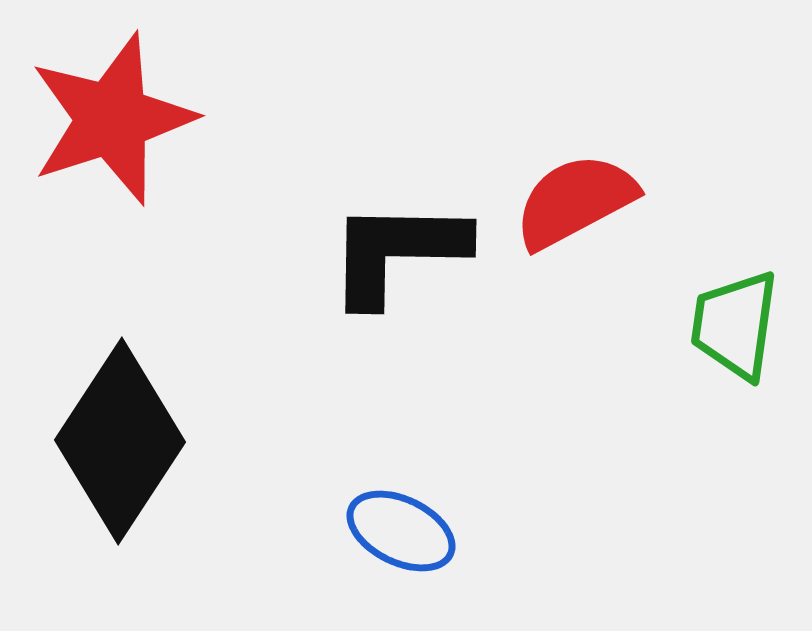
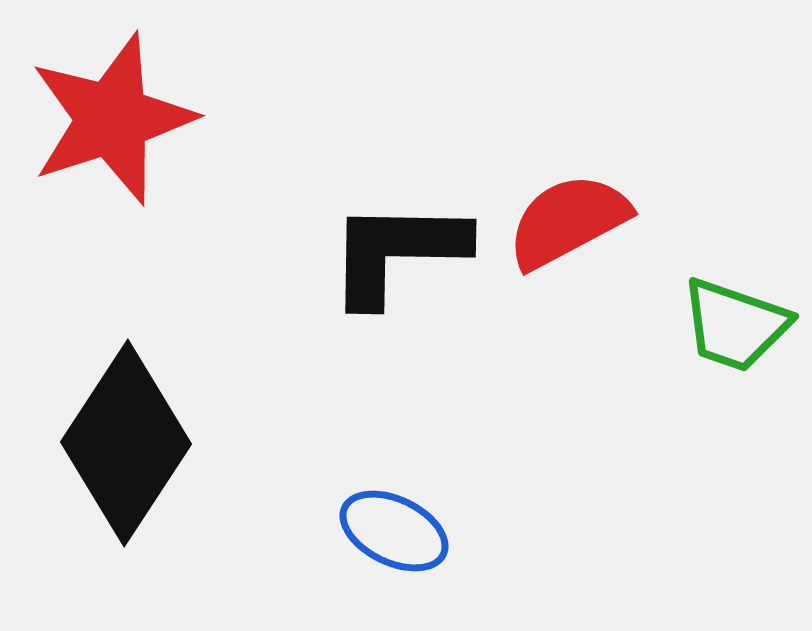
red semicircle: moved 7 px left, 20 px down
green trapezoid: rotated 79 degrees counterclockwise
black diamond: moved 6 px right, 2 px down
blue ellipse: moved 7 px left
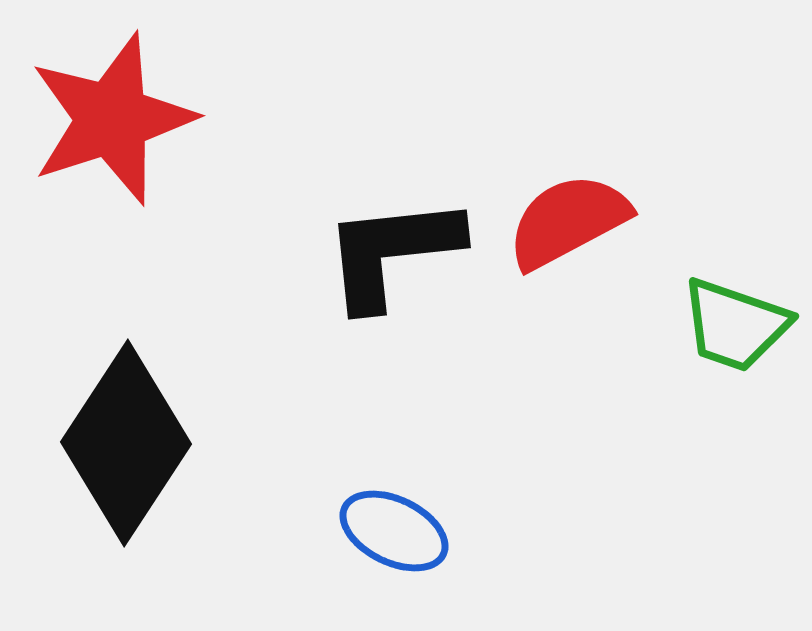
black L-shape: moved 5 px left; rotated 7 degrees counterclockwise
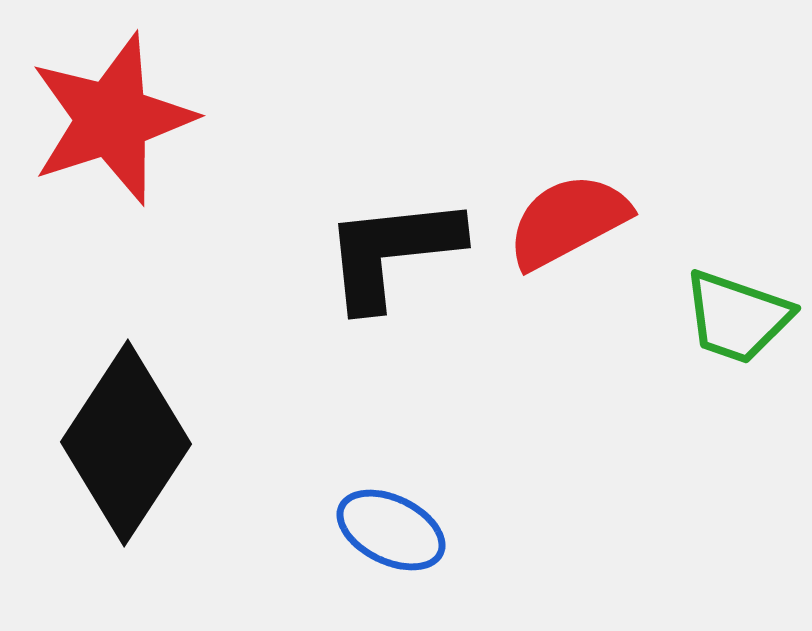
green trapezoid: moved 2 px right, 8 px up
blue ellipse: moved 3 px left, 1 px up
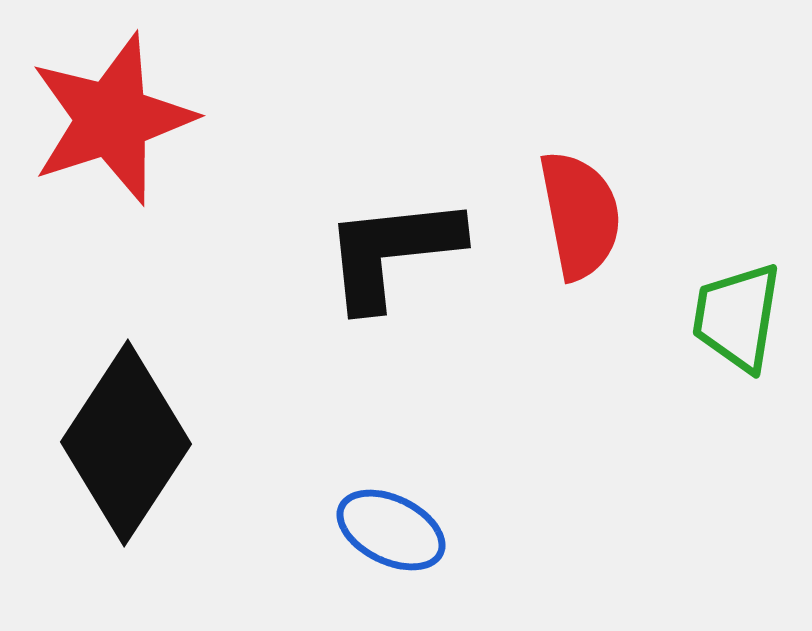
red semicircle: moved 12 px right, 6 px up; rotated 107 degrees clockwise
green trapezoid: rotated 80 degrees clockwise
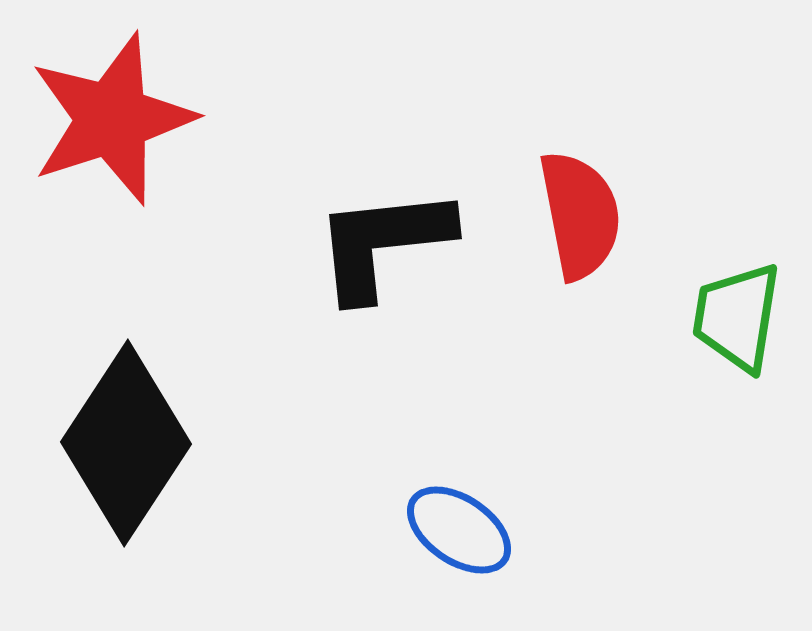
black L-shape: moved 9 px left, 9 px up
blue ellipse: moved 68 px right; rotated 8 degrees clockwise
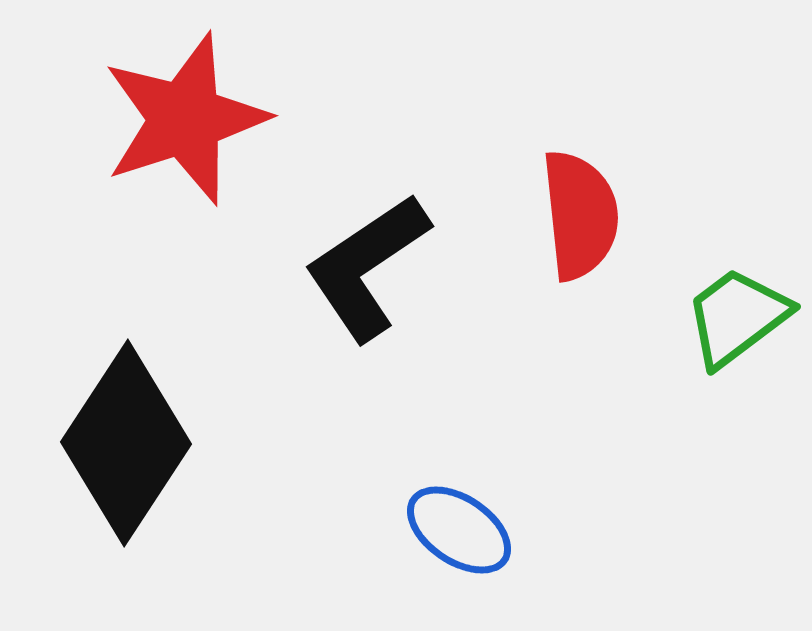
red star: moved 73 px right
red semicircle: rotated 5 degrees clockwise
black L-shape: moved 16 px left, 24 px down; rotated 28 degrees counterclockwise
green trapezoid: rotated 44 degrees clockwise
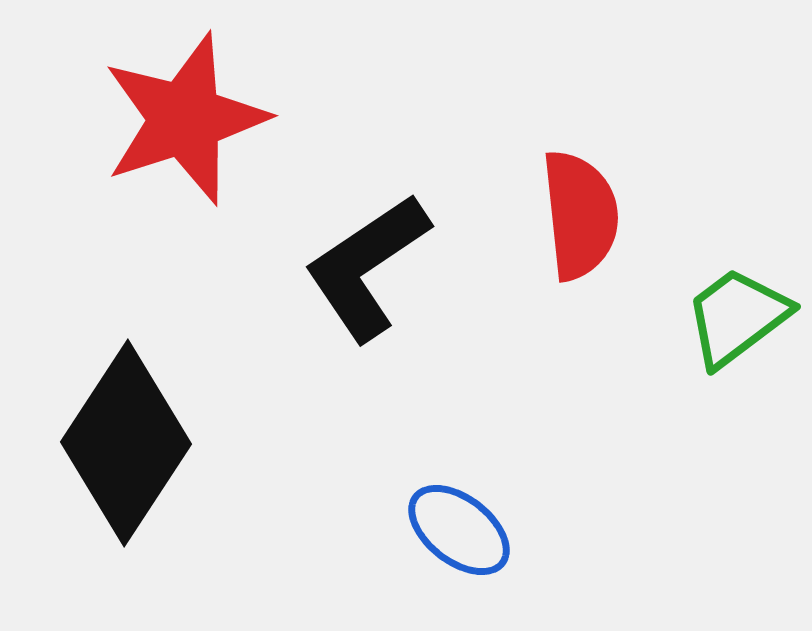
blue ellipse: rotated 4 degrees clockwise
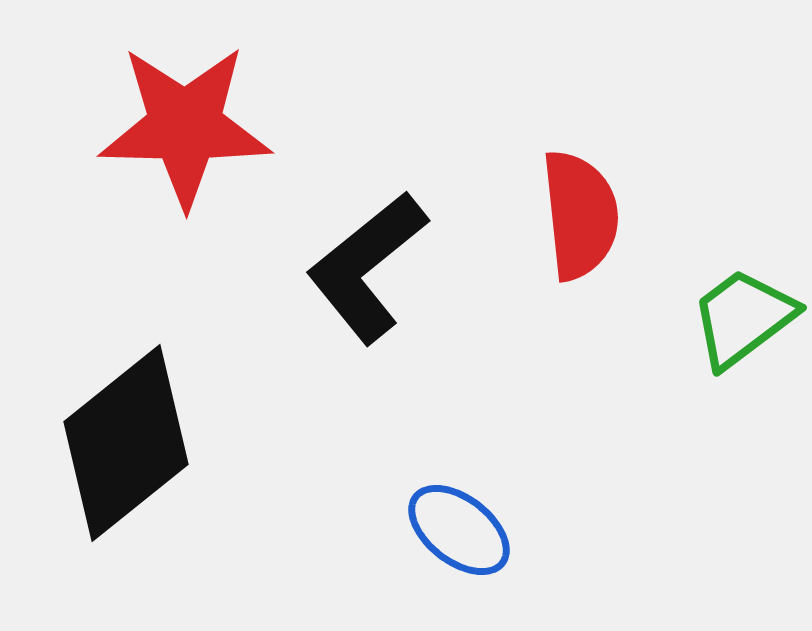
red star: moved 7 px down; rotated 19 degrees clockwise
black L-shape: rotated 5 degrees counterclockwise
green trapezoid: moved 6 px right, 1 px down
black diamond: rotated 18 degrees clockwise
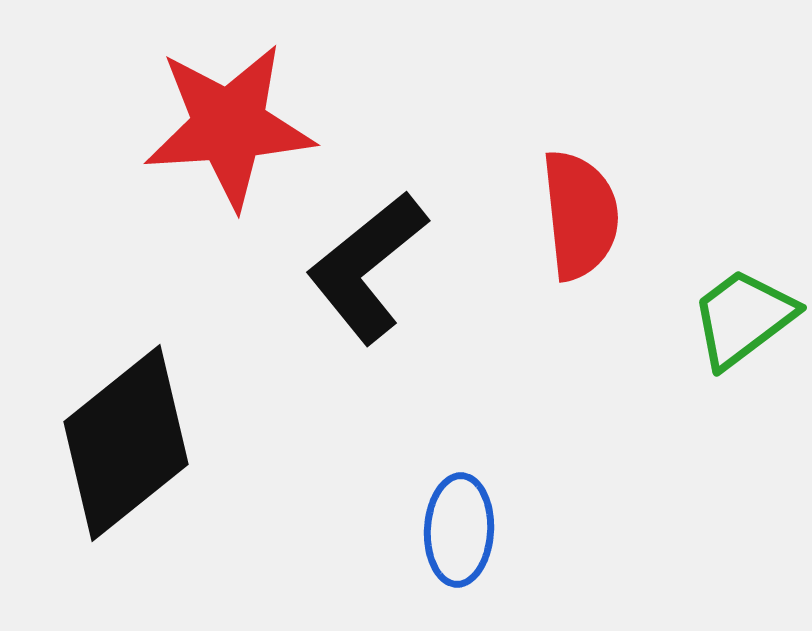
red star: moved 44 px right; rotated 5 degrees counterclockwise
blue ellipse: rotated 55 degrees clockwise
